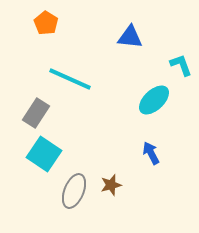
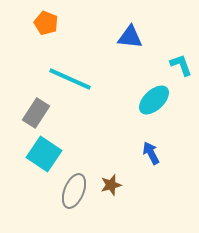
orange pentagon: rotated 10 degrees counterclockwise
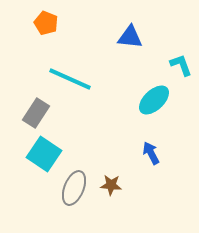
brown star: rotated 20 degrees clockwise
gray ellipse: moved 3 px up
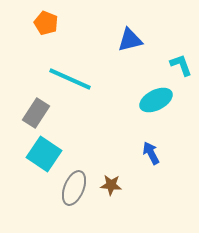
blue triangle: moved 3 px down; rotated 20 degrees counterclockwise
cyan ellipse: moved 2 px right; rotated 16 degrees clockwise
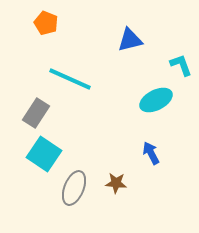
brown star: moved 5 px right, 2 px up
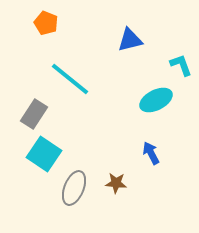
cyan line: rotated 15 degrees clockwise
gray rectangle: moved 2 px left, 1 px down
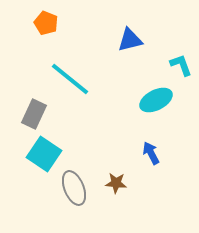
gray rectangle: rotated 8 degrees counterclockwise
gray ellipse: rotated 44 degrees counterclockwise
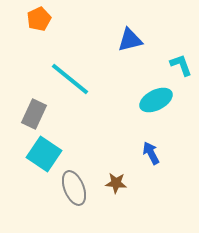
orange pentagon: moved 7 px left, 4 px up; rotated 25 degrees clockwise
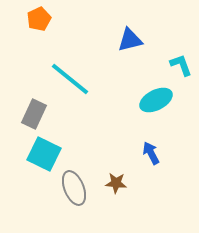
cyan square: rotated 8 degrees counterclockwise
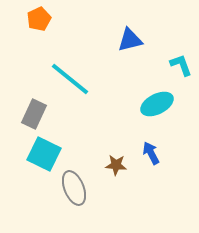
cyan ellipse: moved 1 px right, 4 px down
brown star: moved 18 px up
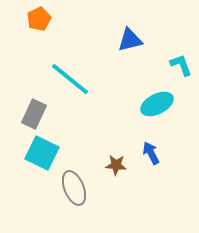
cyan square: moved 2 px left, 1 px up
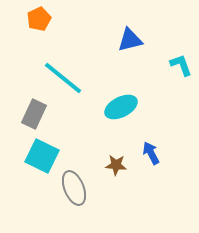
cyan line: moved 7 px left, 1 px up
cyan ellipse: moved 36 px left, 3 px down
cyan square: moved 3 px down
